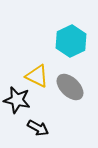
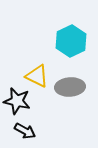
gray ellipse: rotated 48 degrees counterclockwise
black star: moved 1 px down
black arrow: moved 13 px left, 3 px down
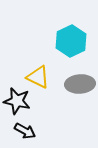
yellow triangle: moved 1 px right, 1 px down
gray ellipse: moved 10 px right, 3 px up
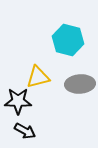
cyan hexagon: moved 3 px left, 1 px up; rotated 20 degrees counterclockwise
yellow triangle: rotated 40 degrees counterclockwise
black star: moved 1 px right; rotated 12 degrees counterclockwise
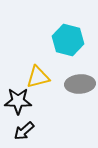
black arrow: moved 1 px left; rotated 110 degrees clockwise
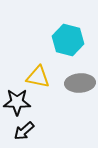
yellow triangle: rotated 25 degrees clockwise
gray ellipse: moved 1 px up
black star: moved 1 px left, 1 px down
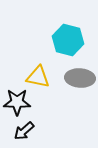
gray ellipse: moved 5 px up; rotated 8 degrees clockwise
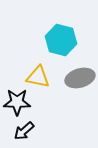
cyan hexagon: moved 7 px left
gray ellipse: rotated 20 degrees counterclockwise
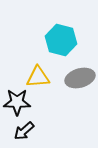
yellow triangle: rotated 15 degrees counterclockwise
